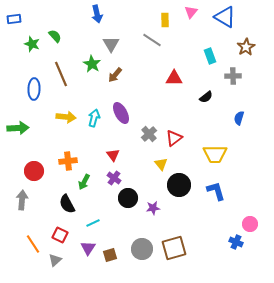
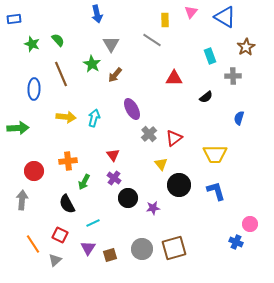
green semicircle at (55, 36): moved 3 px right, 4 px down
purple ellipse at (121, 113): moved 11 px right, 4 px up
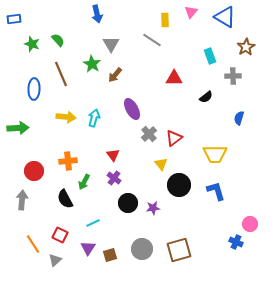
black circle at (128, 198): moved 5 px down
black semicircle at (67, 204): moved 2 px left, 5 px up
brown square at (174, 248): moved 5 px right, 2 px down
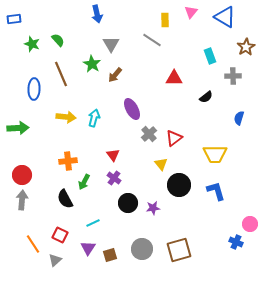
red circle at (34, 171): moved 12 px left, 4 px down
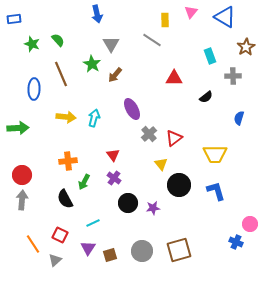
gray circle at (142, 249): moved 2 px down
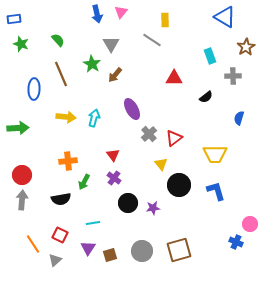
pink triangle at (191, 12): moved 70 px left
green star at (32, 44): moved 11 px left
black semicircle at (65, 199): moved 4 px left; rotated 72 degrees counterclockwise
cyan line at (93, 223): rotated 16 degrees clockwise
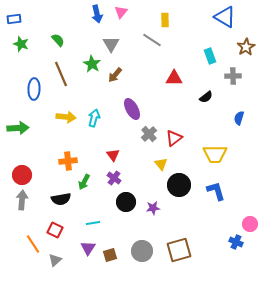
black circle at (128, 203): moved 2 px left, 1 px up
red square at (60, 235): moved 5 px left, 5 px up
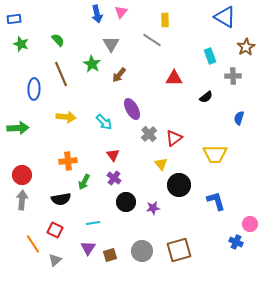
brown arrow at (115, 75): moved 4 px right
cyan arrow at (94, 118): moved 10 px right, 4 px down; rotated 120 degrees clockwise
blue L-shape at (216, 191): moved 10 px down
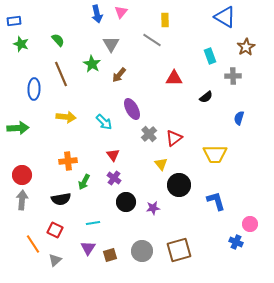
blue rectangle at (14, 19): moved 2 px down
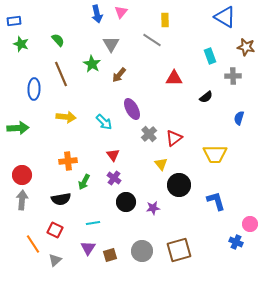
brown star at (246, 47): rotated 30 degrees counterclockwise
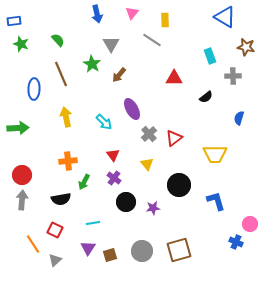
pink triangle at (121, 12): moved 11 px right, 1 px down
yellow arrow at (66, 117): rotated 108 degrees counterclockwise
yellow triangle at (161, 164): moved 14 px left
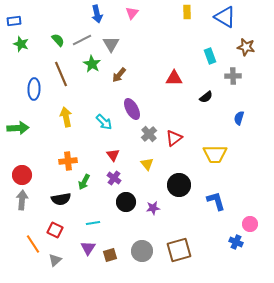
yellow rectangle at (165, 20): moved 22 px right, 8 px up
gray line at (152, 40): moved 70 px left; rotated 60 degrees counterclockwise
